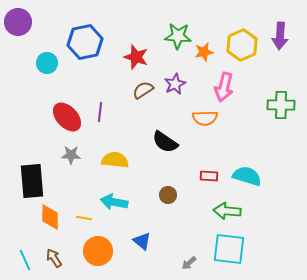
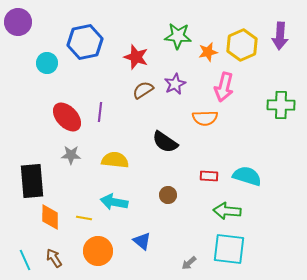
orange star: moved 4 px right
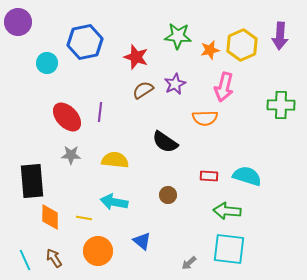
orange star: moved 2 px right, 2 px up
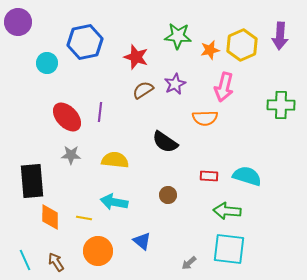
brown arrow: moved 2 px right, 4 px down
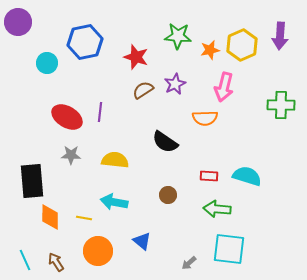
red ellipse: rotated 16 degrees counterclockwise
green arrow: moved 10 px left, 2 px up
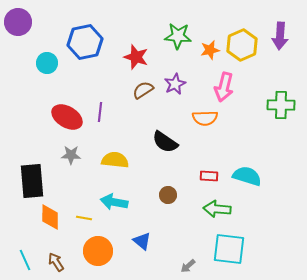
gray arrow: moved 1 px left, 3 px down
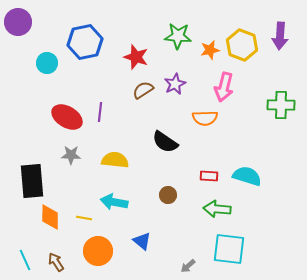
yellow hexagon: rotated 16 degrees counterclockwise
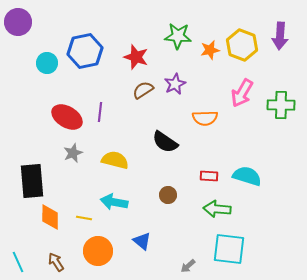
blue hexagon: moved 9 px down
pink arrow: moved 18 px right, 6 px down; rotated 16 degrees clockwise
gray star: moved 2 px right, 2 px up; rotated 24 degrees counterclockwise
yellow semicircle: rotated 8 degrees clockwise
cyan line: moved 7 px left, 2 px down
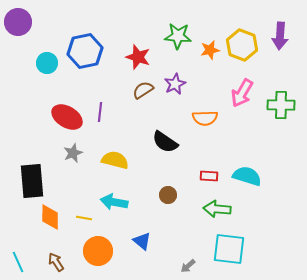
red star: moved 2 px right
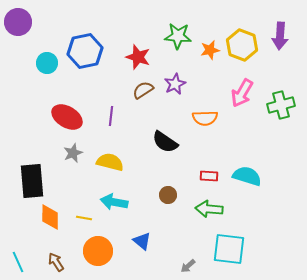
green cross: rotated 16 degrees counterclockwise
purple line: moved 11 px right, 4 px down
yellow semicircle: moved 5 px left, 2 px down
green arrow: moved 8 px left
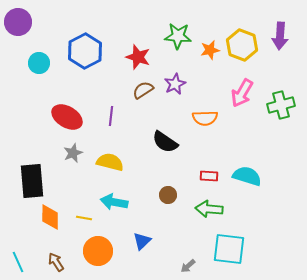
blue hexagon: rotated 16 degrees counterclockwise
cyan circle: moved 8 px left
blue triangle: rotated 36 degrees clockwise
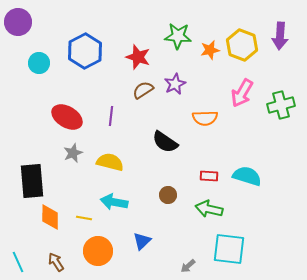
green arrow: rotated 8 degrees clockwise
